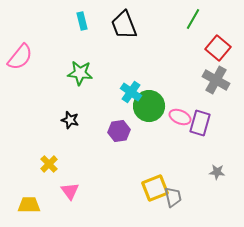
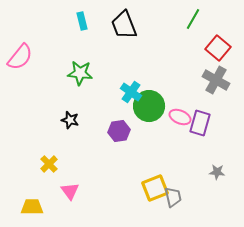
yellow trapezoid: moved 3 px right, 2 px down
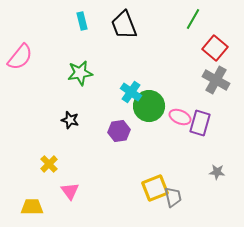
red square: moved 3 px left
green star: rotated 15 degrees counterclockwise
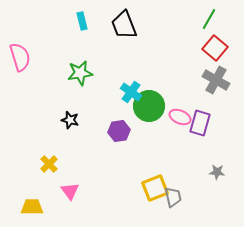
green line: moved 16 px right
pink semicircle: rotated 56 degrees counterclockwise
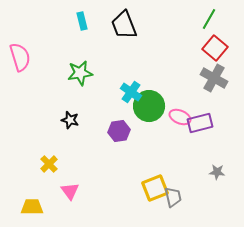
gray cross: moved 2 px left, 2 px up
purple rectangle: rotated 60 degrees clockwise
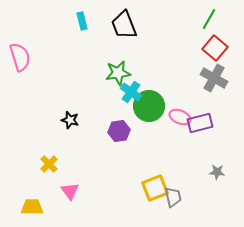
green star: moved 38 px right
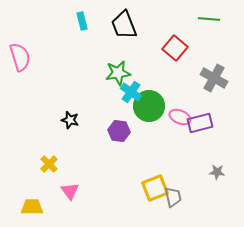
green line: rotated 65 degrees clockwise
red square: moved 40 px left
purple hexagon: rotated 15 degrees clockwise
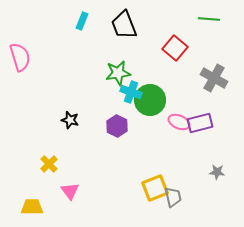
cyan rectangle: rotated 36 degrees clockwise
cyan cross: rotated 15 degrees counterclockwise
green circle: moved 1 px right, 6 px up
pink ellipse: moved 1 px left, 5 px down
purple hexagon: moved 2 px left, 5 px up; rotated 20 degrees clockwise
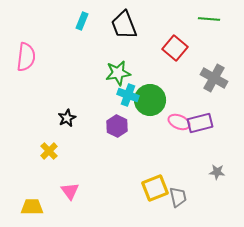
pink semicircle: moved 6 px right; rotated 24 degrees clockwise
cyan cross: moved 3 px left, 3 px down
black star: moved 3 px left, 2 px up; rotated 30 degrees clockwise
yellow cross: moved 13 px up
gray trapezoid: moved 5 px right
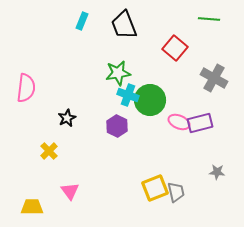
pink semicircle: moved 31 px down
gray trapezoid: moved 2 px left, 5 px up
